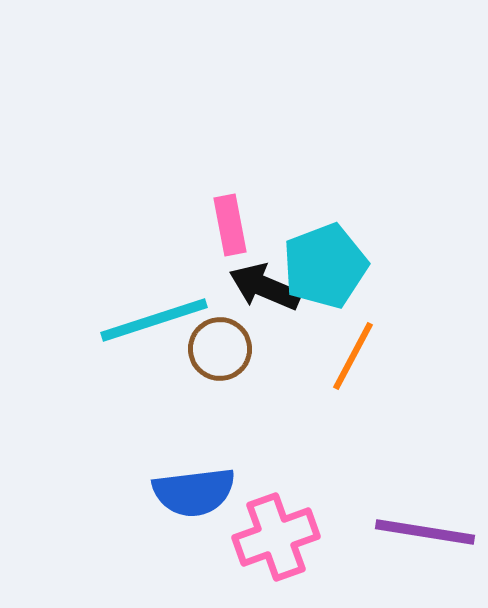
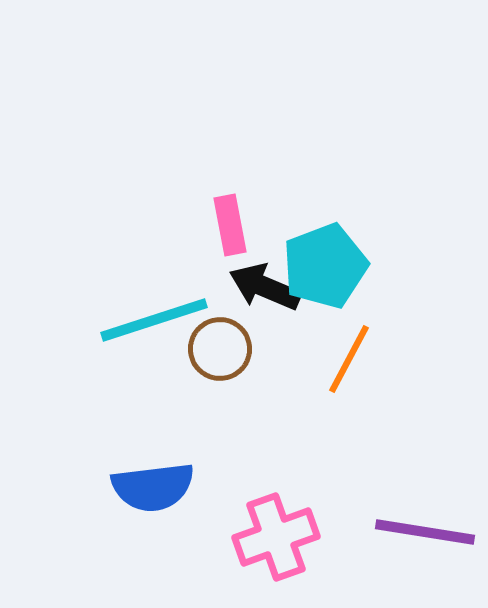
orange line: moved 4 px left, 3 px down
blue semicircle: moved 41 px left, 5 px up
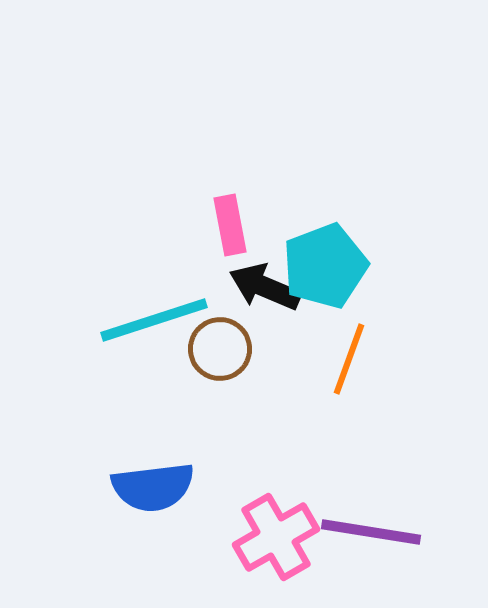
orange line: rotated 8 degrees counterclockwise
purple line: moved 54 px left
pink cross: rotated 10 degrees counterclockwise
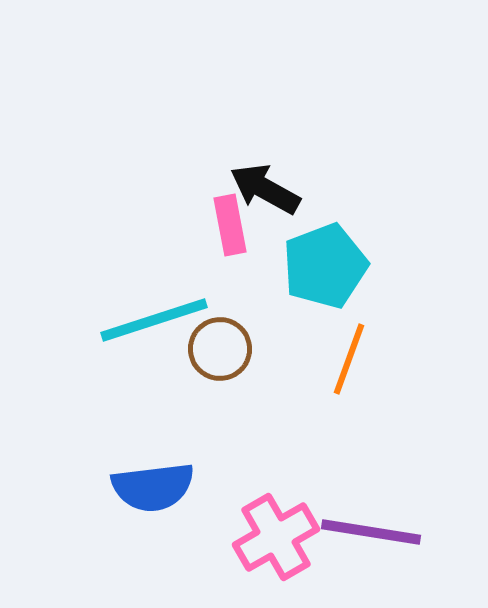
black arrow: moved 98 px up; rotated 6 degrees clockwise
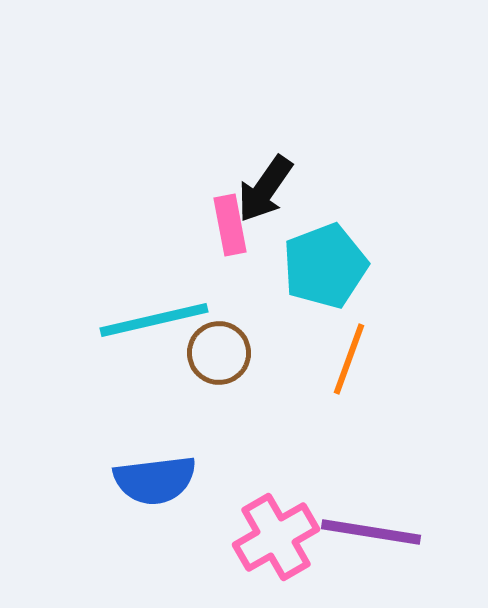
black arrow: rotated 84 degrees counterclockwise
cyan line: rotated 5 degrees clockwise
brown circle: moved 1 px left, 4 px down
blue semicircle: moved 2 px right, 7 px up
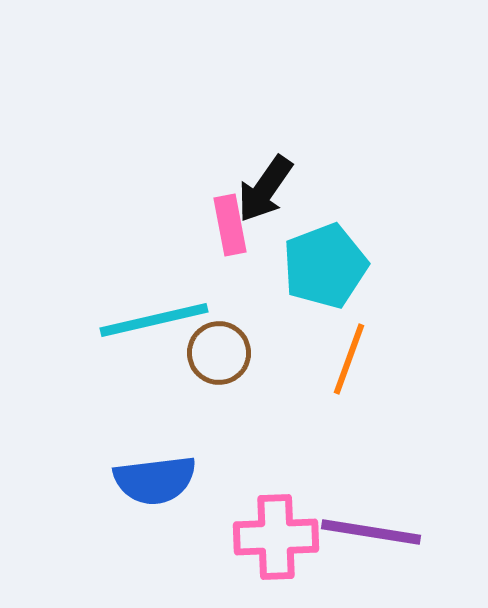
pink cross: rotated 28 degrees clockwise
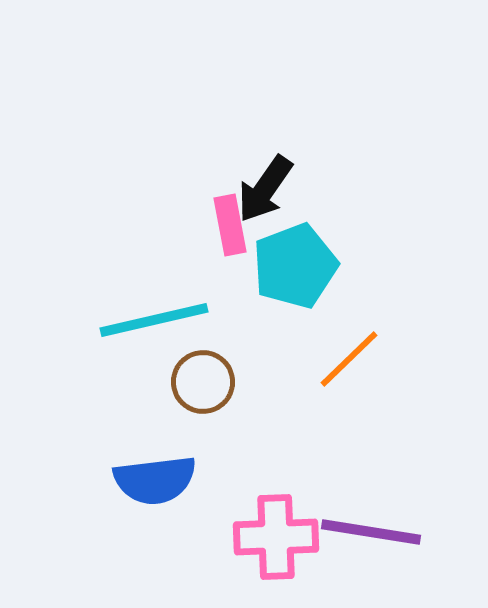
cyan pentagon: moved 30 px left
brown circle: moved 16 px left, 29 px down
orange line: rotated 26 degrees clockwise
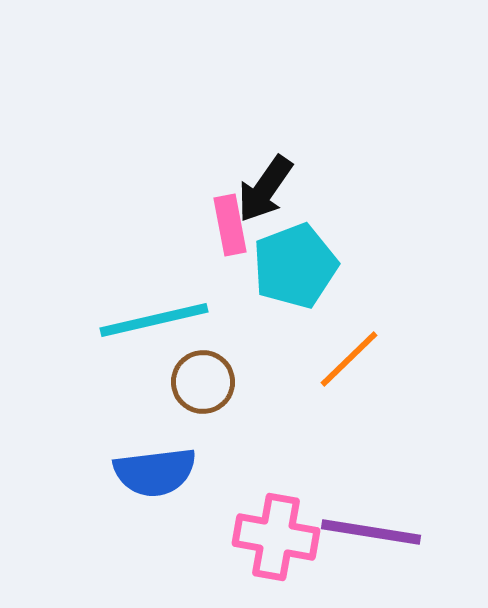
blue semicircle: moved 8 px up
pink cross: rotated 12 degrees clockwise
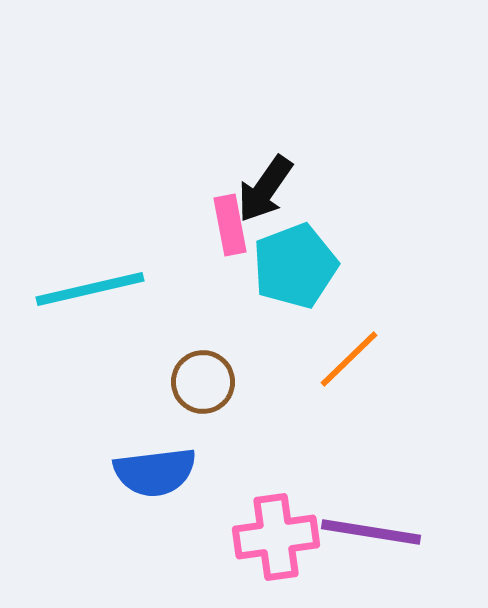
cyan line: moved 64 px left, 31 px up
pink cross: rotated 18 degrees counterclockwise
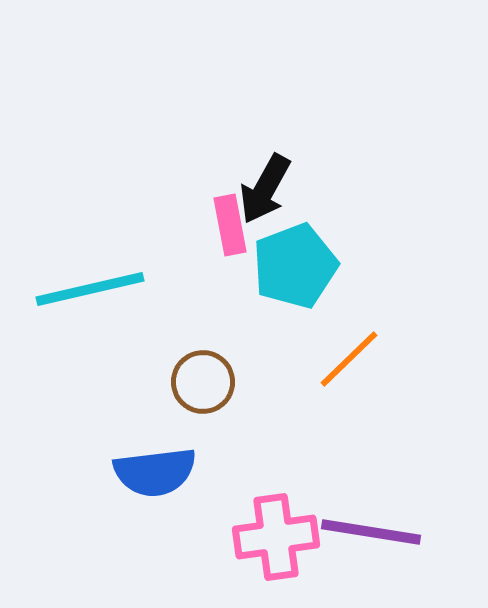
black arrow: rotated 6 degrees counterclockwise
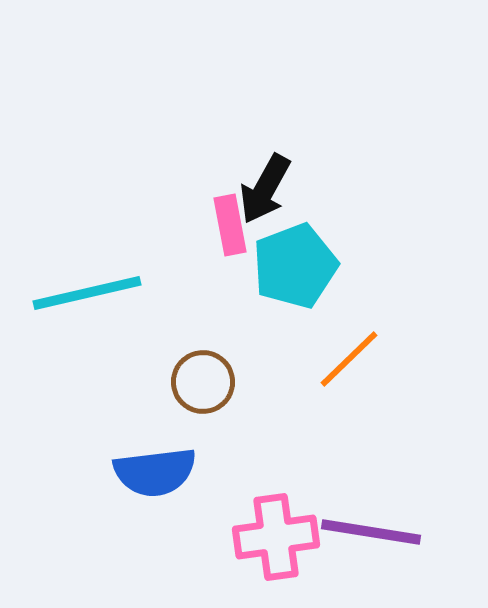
cyan line: moved 3 px left, 4 px down
